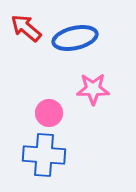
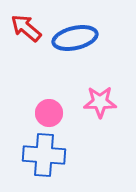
pink star: moved 7 px right, 13 px down
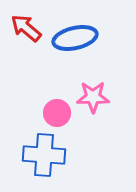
pink star: moved 7 px left, 5 px up
pink circle: moved 8 px right
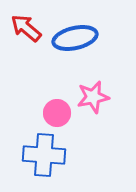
pink star: rotated 12 degrees counterclockwise
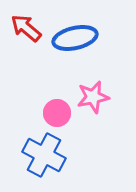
blue cross: rotated 24 degrees clockwise
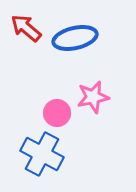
blue cross: moved 2 px left, 1 px up
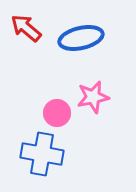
blue ellipse: moved 6 px right
blue cross: rotated 18 degrees counterclockwise
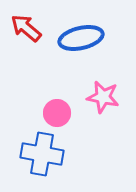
pink star: moved 10 px right; rotated 24 degrees clockwise
